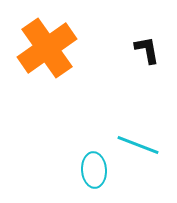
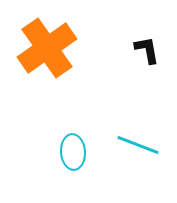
cyan ellipse: moved 21 px left, 18 px up
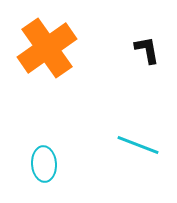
cyan ellipse: moved 29 px left, 12 px down
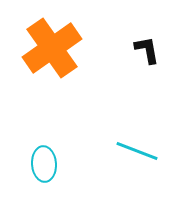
orange cross: moved 5 px right
cyan line: moved 1 px left, 6 px down
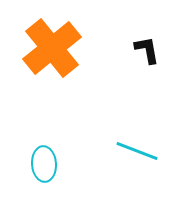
orange cross: rotated 4 degrees counterclockwise
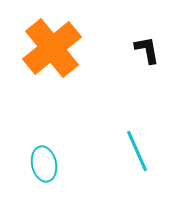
cyan line: rotated 45 degrees clockwise
cyan ellipse: rotated 8 degrees counterclockwise
